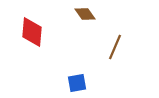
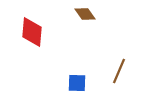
brown line: moved 4 px right, 24 px down
blue square: rotated 12 degrees clockwise
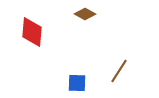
brown diamond: rotated 25 degrees counterclockwise
brown line: rotated 10 degrees clockwise
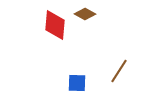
red diamond: moved 23 px right, 7 px up
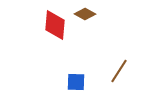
blue square: moved 1 px left, 1 px up
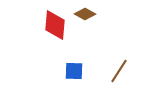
blue square: moved 2 px left, 11 px up
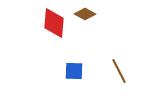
red diamond: moved 1 px left, 2 px up
brown line: rotated 60 degrees counterclockwise
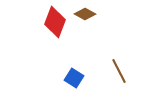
red diamond: moved 1 px right, 1 px up; rotated 16 degrees clockwise
blue square: moved 7 px down; rotated 30 degrees clockwise
